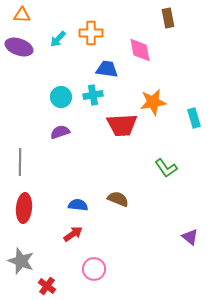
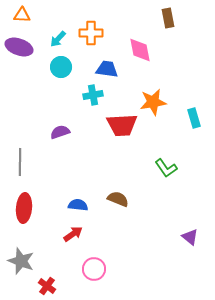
cyan circle: moved 30 px up
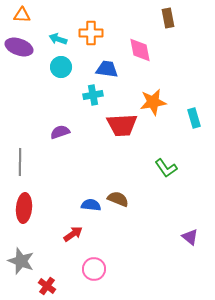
cyan arrow: rotated 66 degrees clockwise
blue semicircle: moved 13 px right
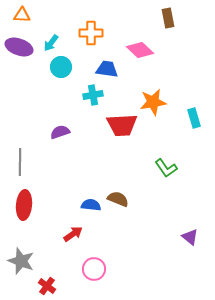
cyan arrow: moved 7 px left, 4 px down; rotated 72 degrees counterclockwise
pink diamond: rotated 36 degrees counterclockwise
red ellipse: moved 3 px up
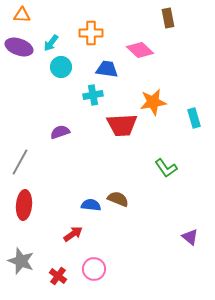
gray line: rotated 28 degrees clockwise
red cross: moved 11 px right, 10 px up
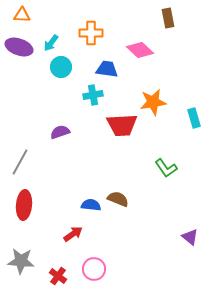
gray star: rotated 16 degrees counterclockwise
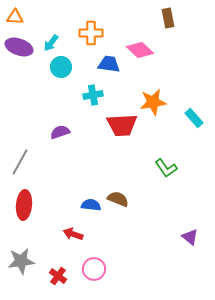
orange triangle: moved 7 px left, 2 px down
blue trapezoid: moved 2 px right, 5 px up
cyan rectangle: rotated 24 degrees counterclockwise
red arrow: rotated 126 degrees counterclockwise
gray star: rotated 12 degrees counterclockwise
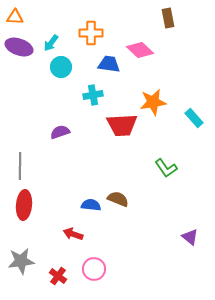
gray line: moved 4 px down; rotated 28 degrees counterclockwise
